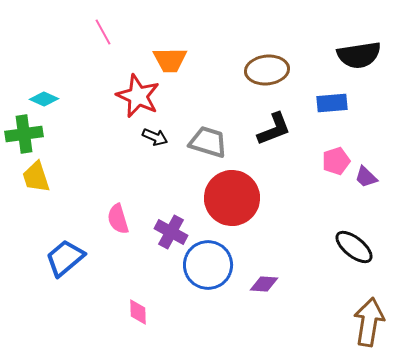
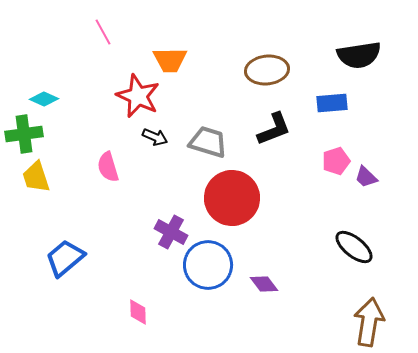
pink semicircle: moved 10 px left, 52 px up
purple diamond: rotated 48 degrees clockwise
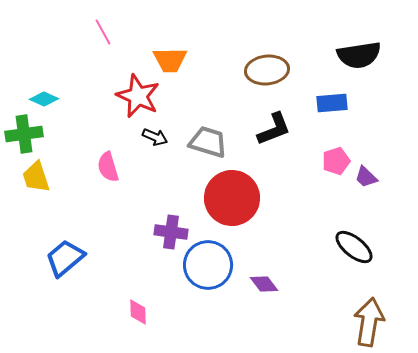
purple cross: rotated 20 degrees counterclockwise
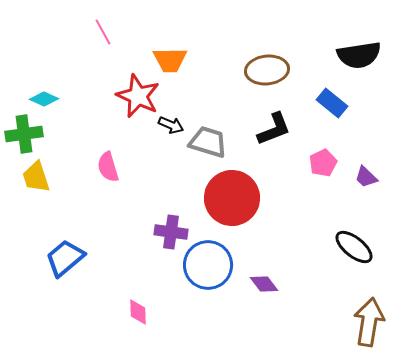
blue rectangle: rotated 44 degrees clockwise
black arrow: moved 16 px right, 12 px up
pink pentagon: moved 13 px left, 2 px down; rotated 8 degrees counterclockwise
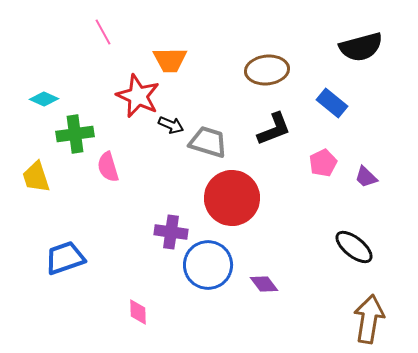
black semicircle: moved 2 px right, 8 px up; rotated 6 degrees counterclockwise
green cross: moved 51 px right
blue trapezoid: rotated 21 degrees clockwise
brown arrow: moved 3 px up
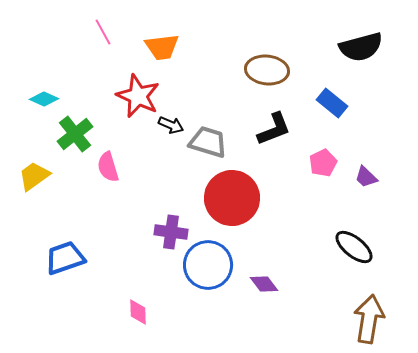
orange trapezoid: moved 8 px left, 13 px up; rotated 6 degrees counterclockwise
brown ellipse: rotated 12 degrees clockwise
green cross: rotated 30 degrees counterclockwise
yellow trapezoid: moved 2 px left, 1 px up; rotated 72 degrees clockwise
